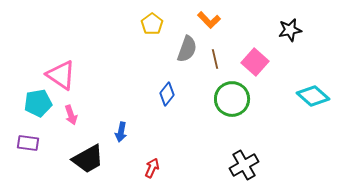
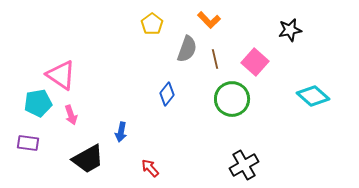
red arrow: moved 2 px left; rotated 66 degrees counterclockwise
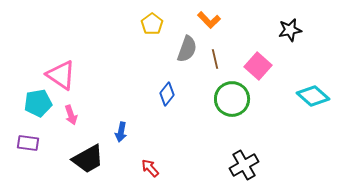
pink square: moved 3 px right, 4 px down
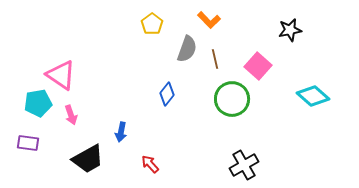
red arrow: moved 4 px up
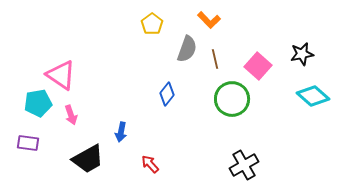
black star: moved 12 px right, 24 px down
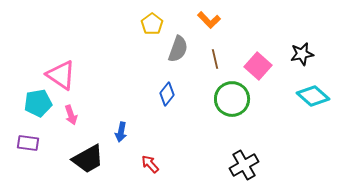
gray semicircle: moved 9 px left
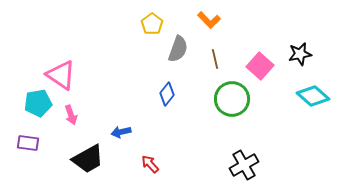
black star: moved 2 px left
pink square: moved 2 px right
blue arrow: rotated 66 degrees clockwise
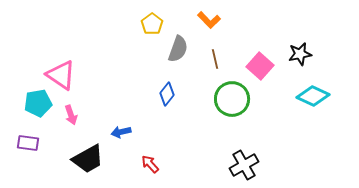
cyan diamond: rotated 16 degrees counterclockwise
